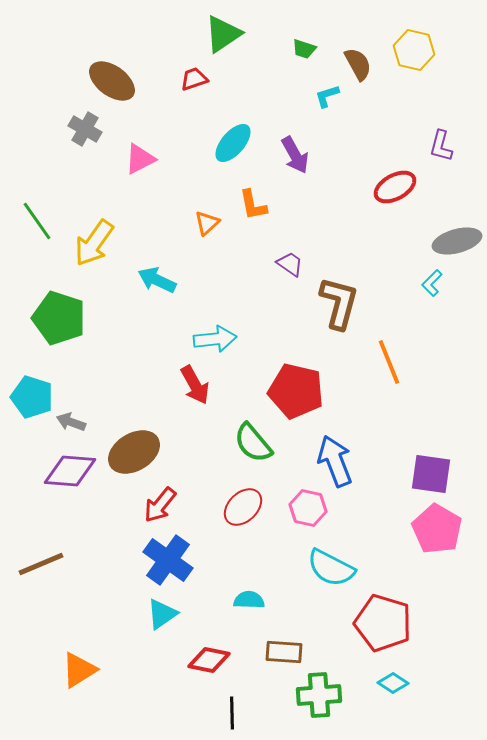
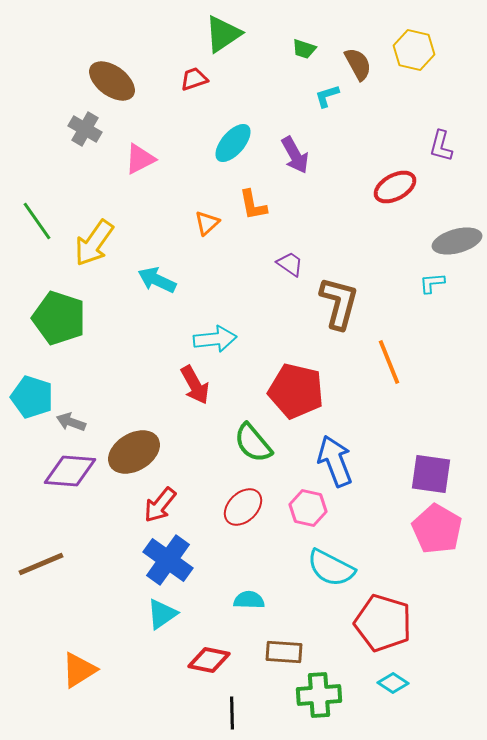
cyan L-shape at (432, 283): rotated 40 degrees clockwise
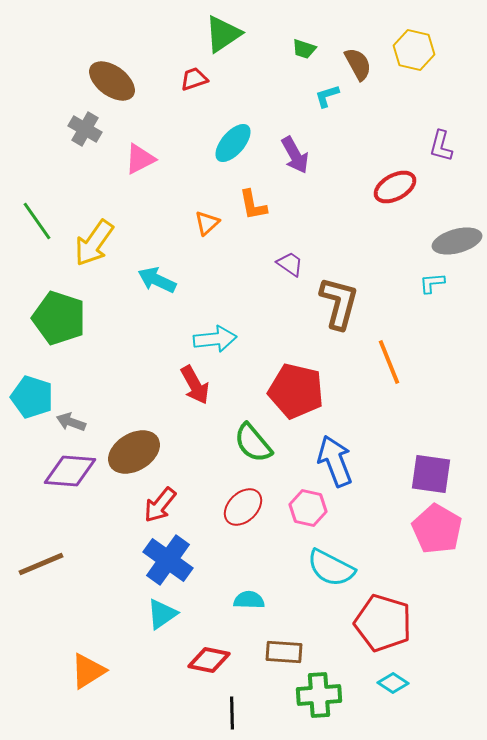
orange triangle at (79, 670): moved 9 px right, 1 px down
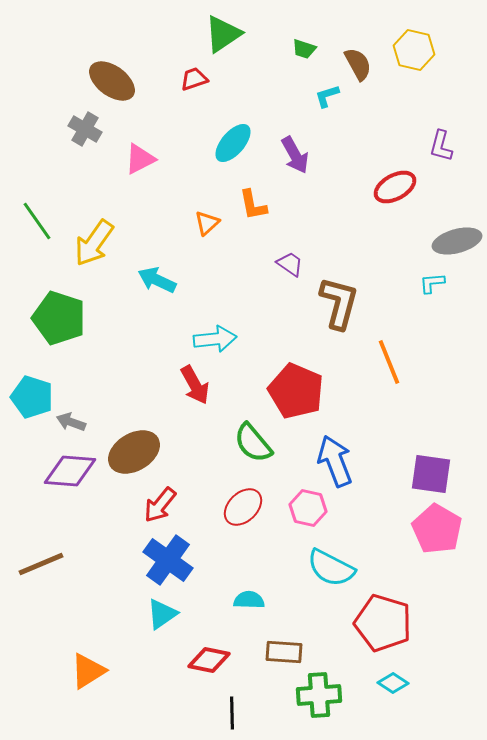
red pentagon at (296, 391): rotated 10 degrees clockwise
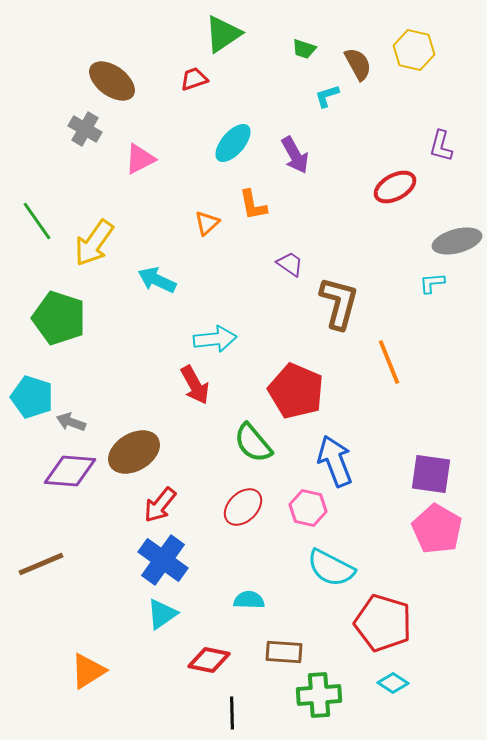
blue cross at (168, 560): moved 5 px left
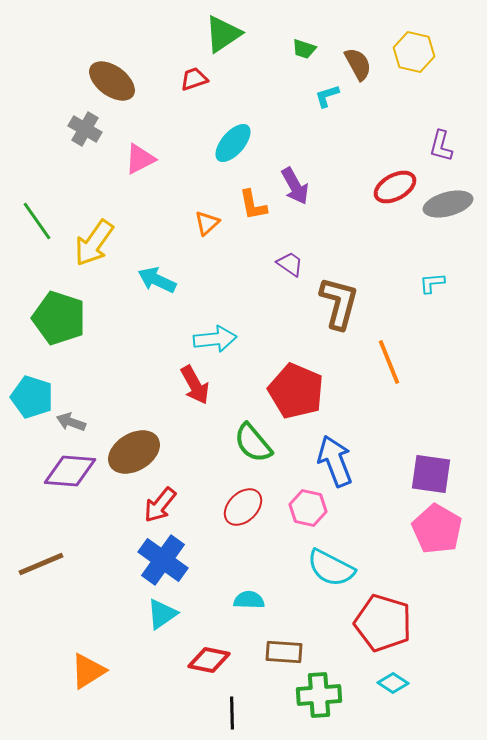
yellow hexagon at (414, 50): moved 2 px down
purple arrow at (295, 155): moved 31 px down
gray ellipse at (457, 241): moved 9 px left, 37 px up
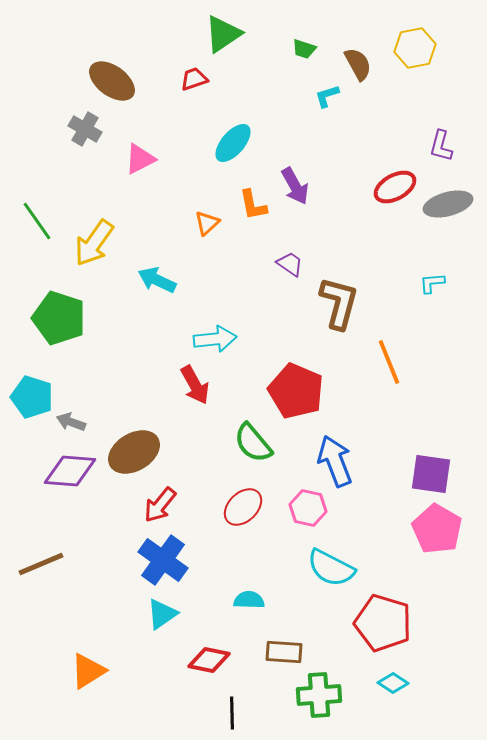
yellow hexagon at (414, 52): moved 1 px right, 4 px up; rotated 24 degrees counterclockwise
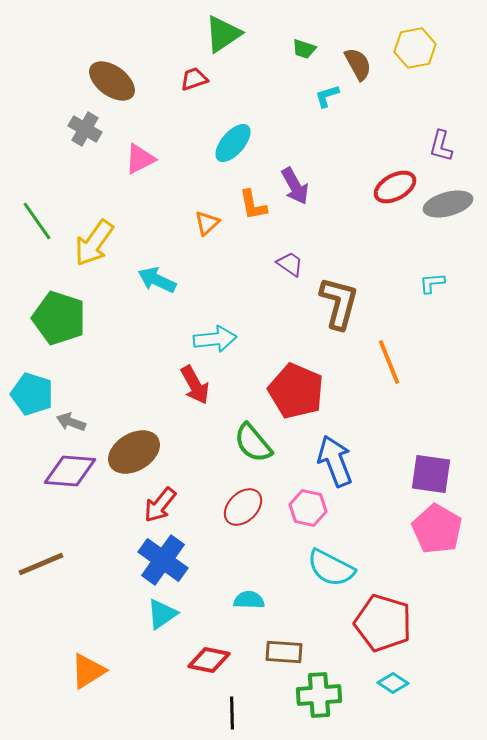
cyan pentagon at (32, 397): moved 3 px up
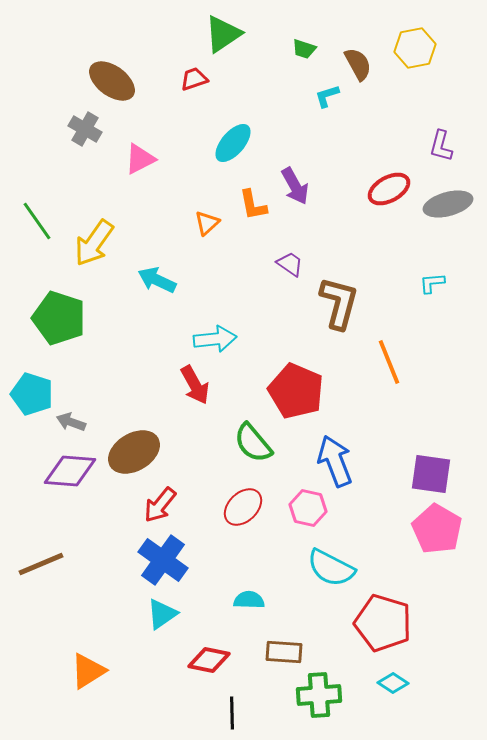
red ellipse at (395, 187): moved 6 px left, 2 px down
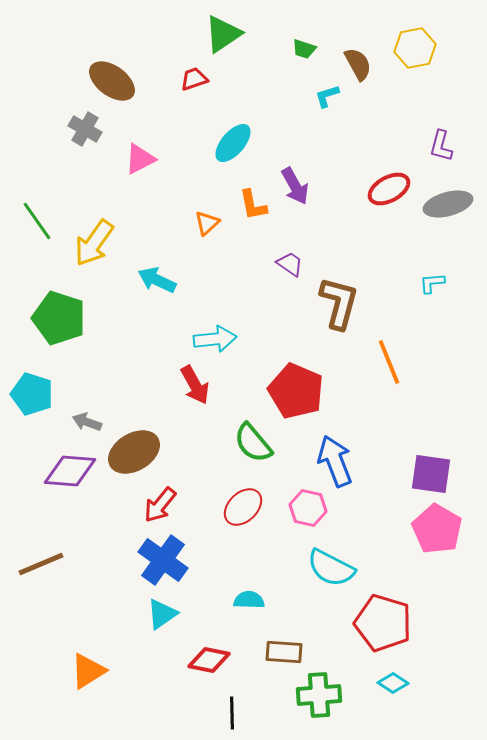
gray arrow at (71, 422): moved 16 px right
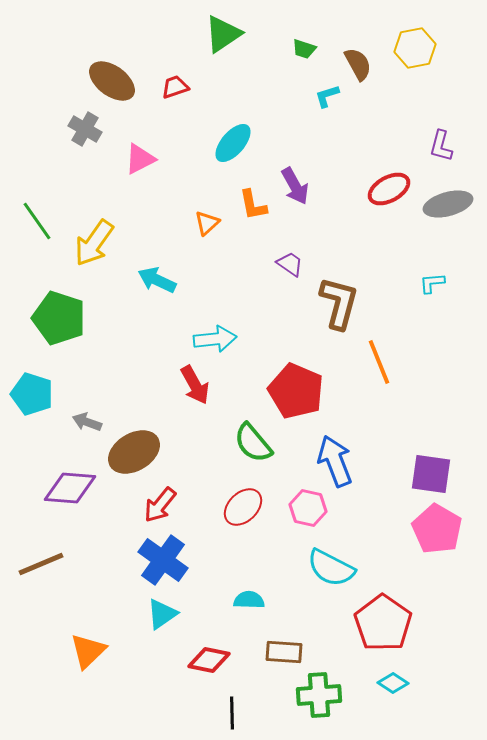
red trapezoid at (194, 79): moved 19 px left, 8 px down
orange line at (389, 362): moved 10 px left
purple diamond at (70, 471): moved 17 px down
red pentagon at (383, 623): rotated 18 degrees clockwise
orange triangle at (88, 671): moved 20 px up; rotated 12 degrees counterclockwise
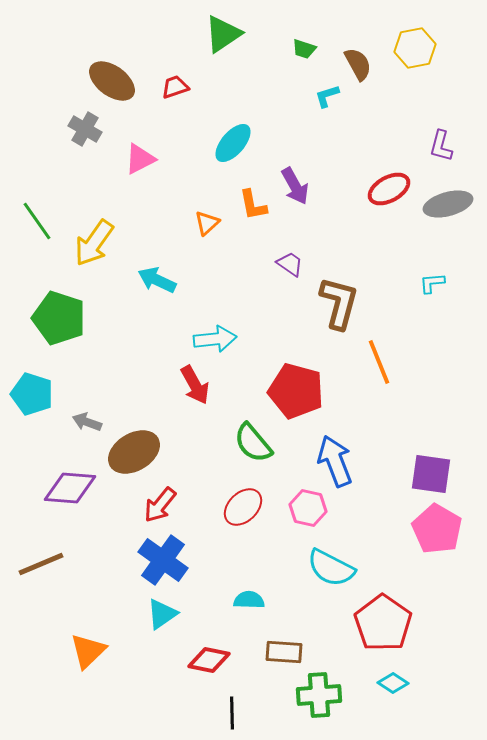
red pentagon at (296, 391): rotated 8 degrees counterclockwise
